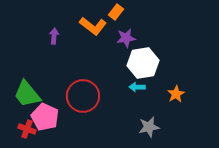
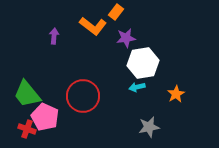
cyan arrow: rotated 14 degrees counterclockwise
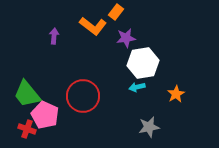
pink pentagon: moved 2 px up
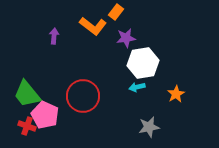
red cross: moved 3 px up
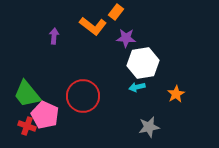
purple star: rotated 12 degrees clockwise
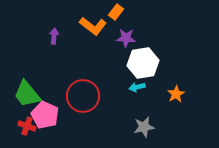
gray star: moved 5 px left
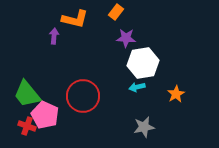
orange L-shape: moved 18 px left, 7 px up; rotated 24 degrees counterclockwise
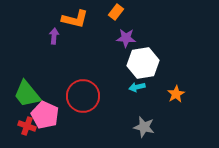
gray star: rotated 25 degrees clockwise
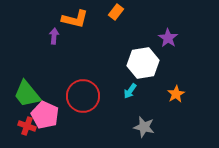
purple star: moved 42 px right; rotated 30 degrees clockwise
cyan arrow: moved 7 px left, 4 px down; rotated 42 degrees counterclockwise
